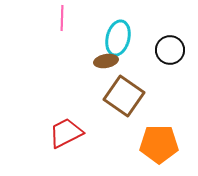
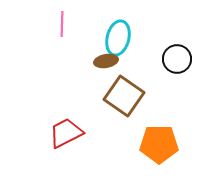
pink line: moved 6 px down
black circle: moved 7 px right, 9 px down
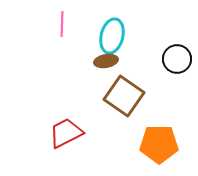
cyan ellipse: moved 6 px left, 2 px up
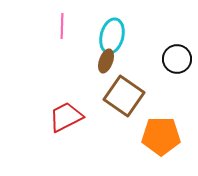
pink line: moved 2 px down
brown ellipse: rotated 60 degrees counterclockwise
red trapezoid: moved 16 px up
orange pentagon: moved 2 px right, 8 px up
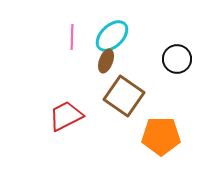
pink line: moved 10 px right, 11 px down
cyan ellipse: rotated 32 degrees clockwise
red trapezoid: moved 1 px up
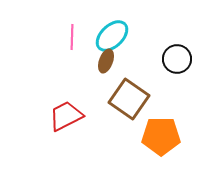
brown square: moved 5 px right, 3 px down
